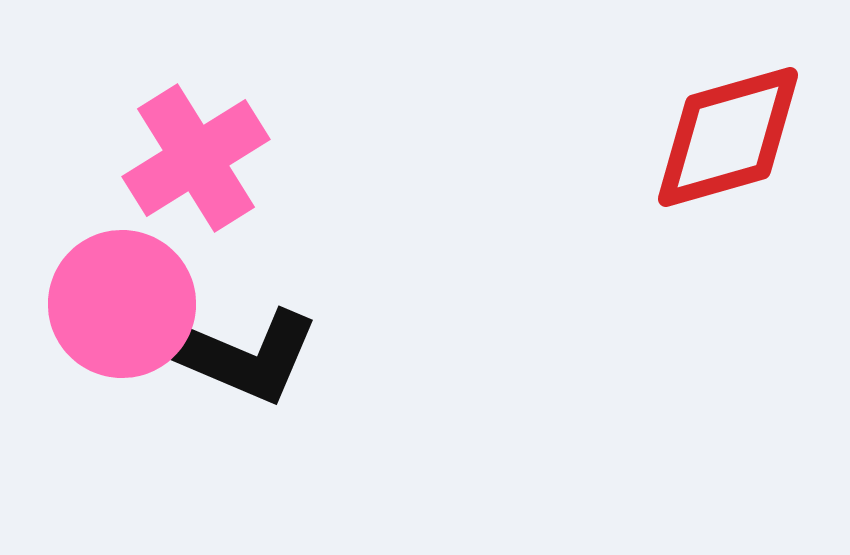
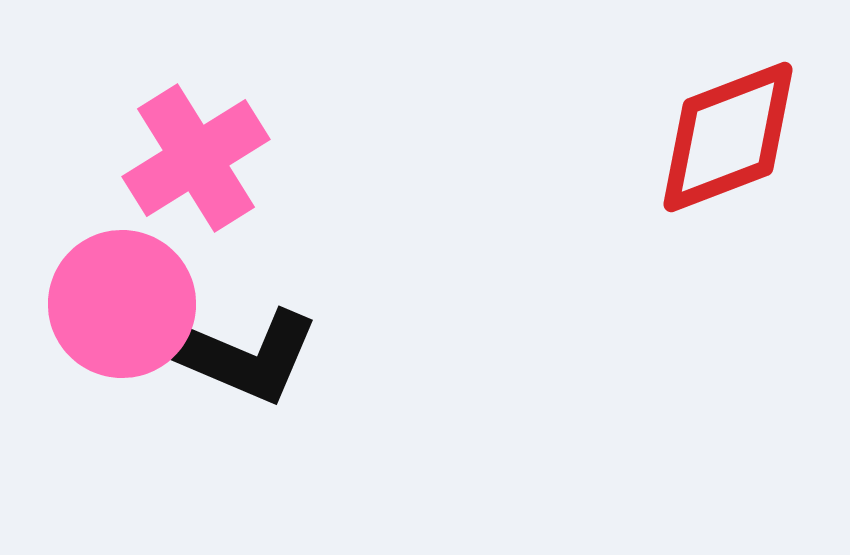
red diamond: rotated 5 degrees counterclockwise
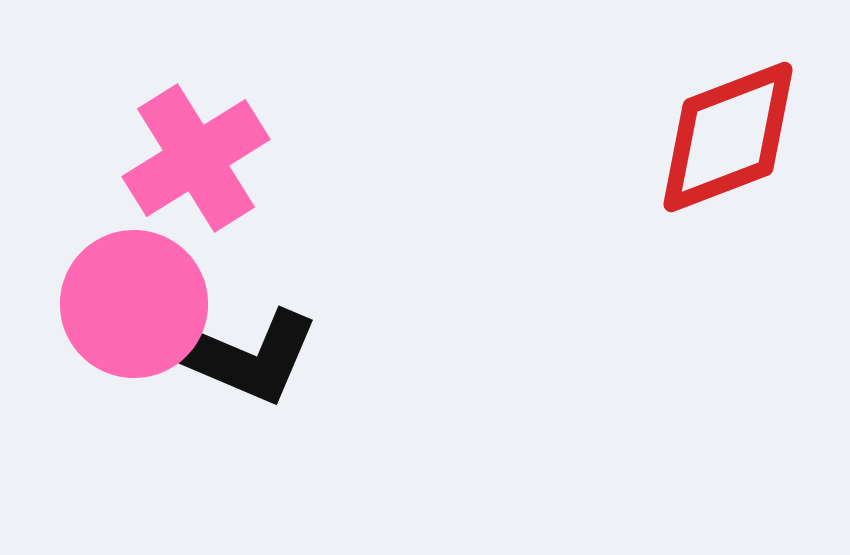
pink circle: moved 12 px right
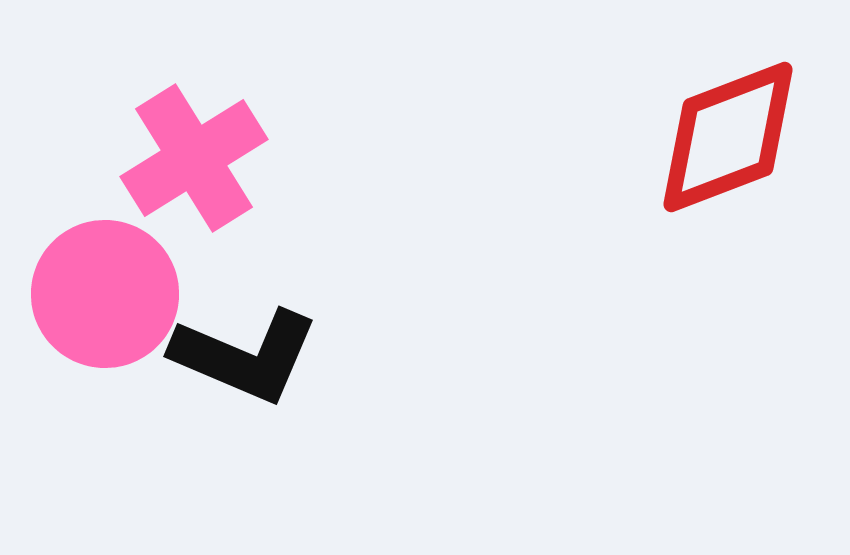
pink cross: moved 2 px left
pink circle: moved 29 px left, 10 px up
